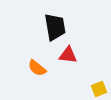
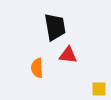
orange semicircle: rotated 48 degrees clockwise
yellow square: rotated 21 degrees clockwise
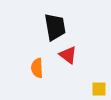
red triangle: rotated 30 degrees clockwise
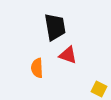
red triangle: rotated 18 degrees counterclockwise
yellow square: rotated 28 degrees clockwise
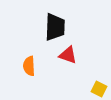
black trapezoid: rotated 12 degrees clockwise
orange semicircle: moved 8 px left, 2 px up
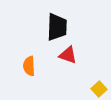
black trapezoid: moved 2 px right
yellow square: rotated 21 degrees clockwise
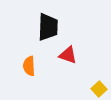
black trapezoid: moved 9 px left
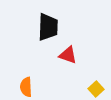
orange semicircle: moved 3 px left, 21 px down
yellow square: moved 3 px left
